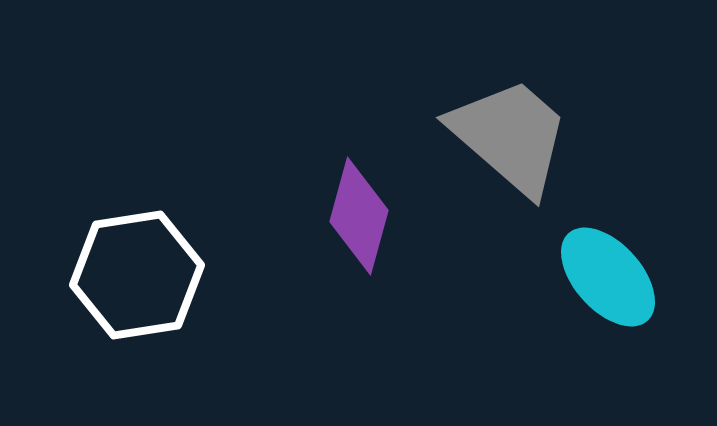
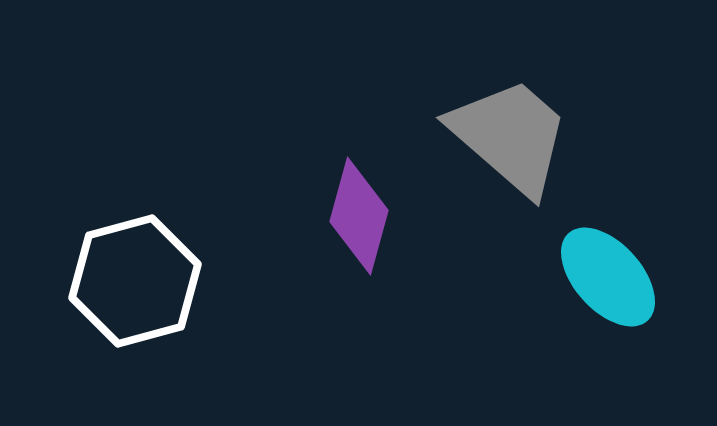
white hexagon: moved 2 px left, 6 px down; rotated 6 degrees counterclockwise
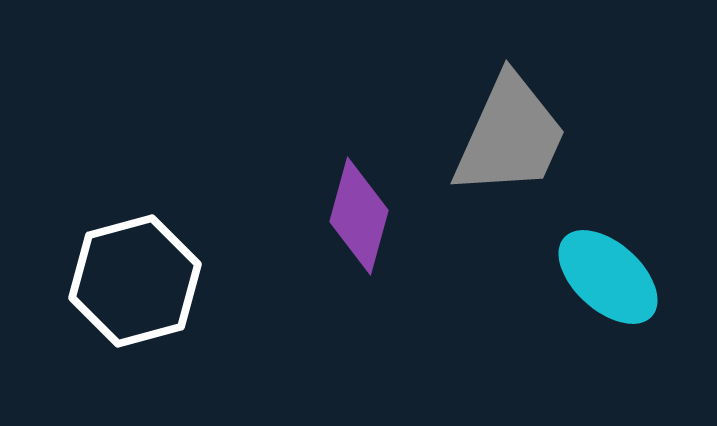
gray trapezoid: rotated 73 degrees clockwise
cyan ellipse: rotated 6 degrees counterclockwise
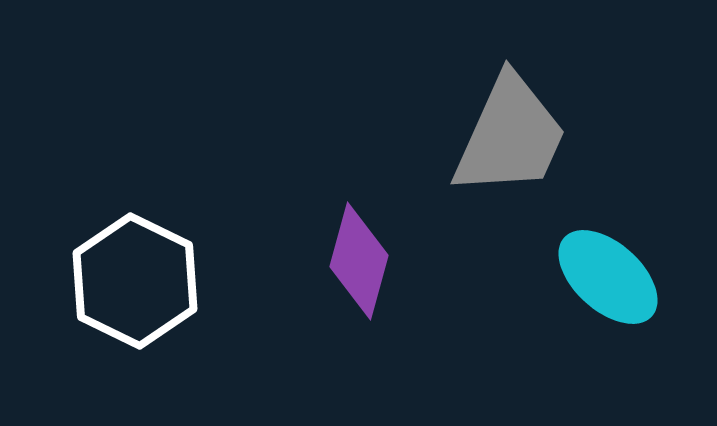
purple diamond: moved 45 px down
white hexagon: rotated 19 degrees counterclockwise
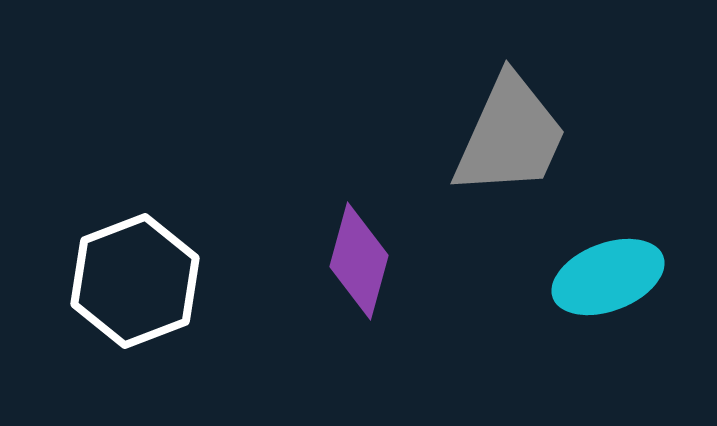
cyan ellipse: rotated 63 degrees counterclockwise
white hexagon: rotated 13 degrees clockwise
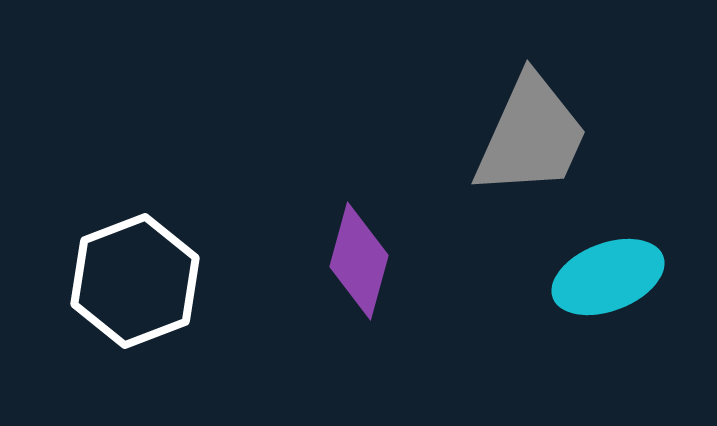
gray trapezoid: moved 21 px right
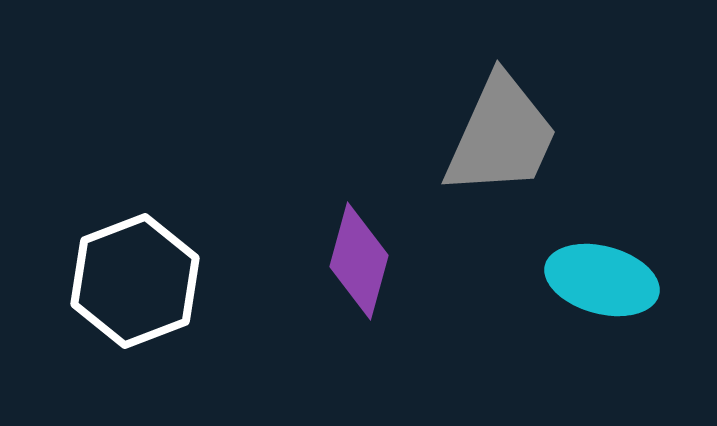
gray trapezoid: moved 30 px left
cyan ellipse: moved 6 px left, 3 px down; rotated 36 degrees clockwise
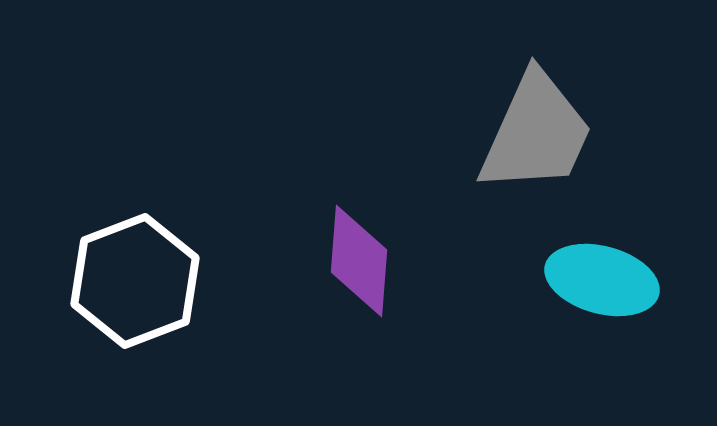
gray trapezoid: moved 35 px right, 3 px up
purple diamond: rotated 11 degrees counterclockwise
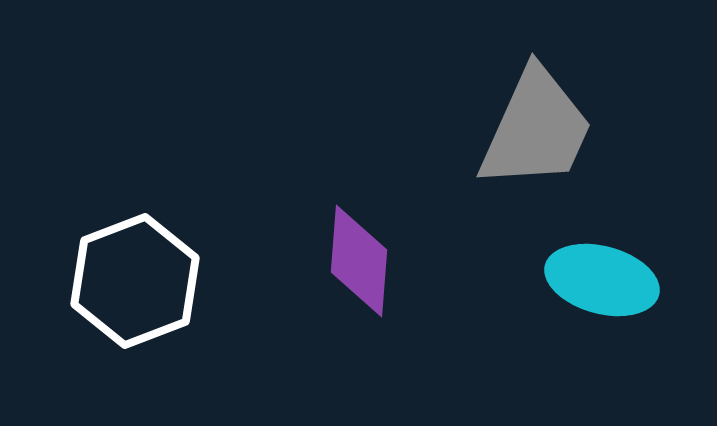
gray trapezoid: moved 4 px up
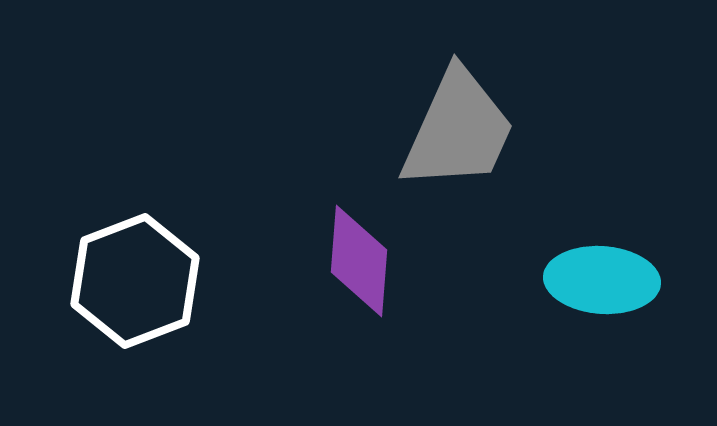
gray trapezoid: moved 78 px left, 1 px down
cyan ellipse: rotated 11 degrees counterclockwise
